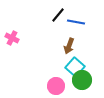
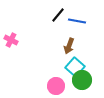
blue line: moved 1 px right, 1 px up
pink cross: moved 1 px left, 2 px down
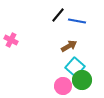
brown arrow: rotated 140 degrees counterclockwise
pink circle: moved 7 px right
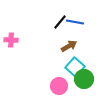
black line: moved 2 px right, 7 px down
blue line: moved 2 px left, 1 px down
pink cross: rotated 24 degrees counterclockwise
green circle: moved 2 px right, 1 px up
pink circle: moved 4 px left
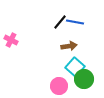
pink cross: rotated 24 degrees clockwise
brown arrow: rotated 21 degrees clockwise
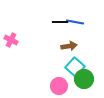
black line: rotated 49 degrees clockwise
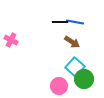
brown arrow: moved 3 px right, 4 px up; rotated 42 degrees clockwise
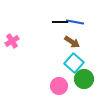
pink cross: moved 1 px right, 1 px down; rotated 32 degrees clockwise
cyan square: moved 1 px left, 4 px up
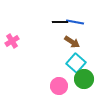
cyan square: moved 2 px right
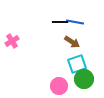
cyan square: moved 1 px right, 1 px down; rotated 30 degrees clockwise
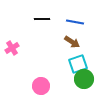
black line: moved 18 px left, 3 px up
pink cross: moved 7 px down
cyan square: moved 1 px right
pink circle: moved 18 px left
